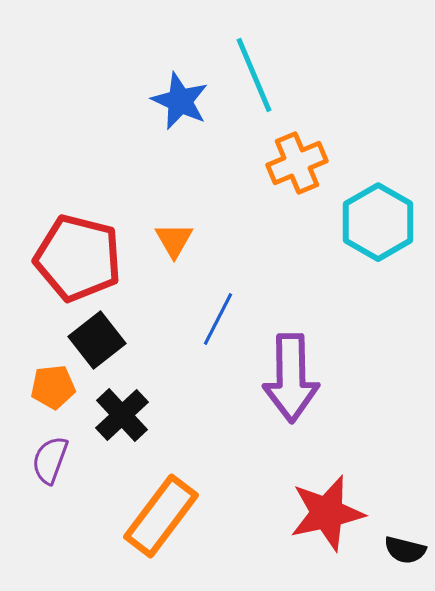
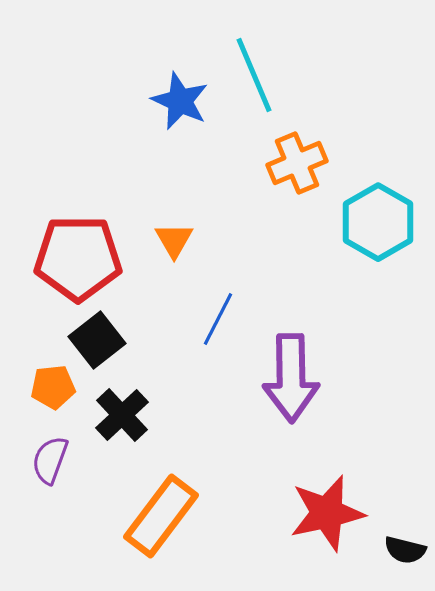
red pentagon: rotated 14 degrees counterclockwise
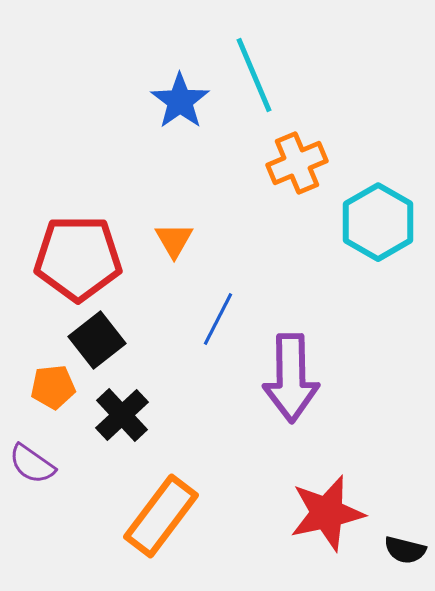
blue star: rotated 12 degrees clockwise
purple semicircle: moved 18 px left, 4 px down; rotated 75 degrees counterclockwise
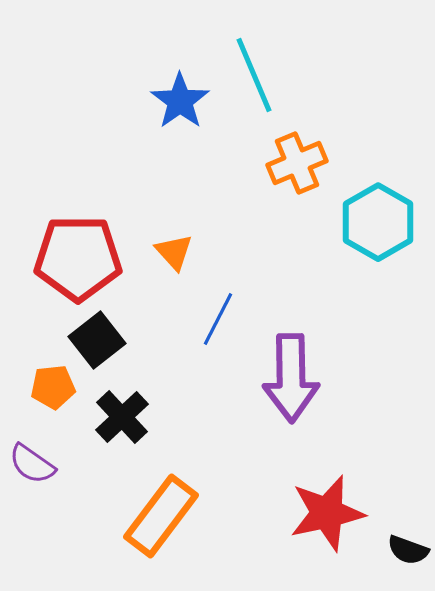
orange triangle: moved 12 px down; rotated 12 degrees counterclockwise
black cross: moved 2 px down
black semicircle: moved 3 px right; rotated 6 degrees clockwise
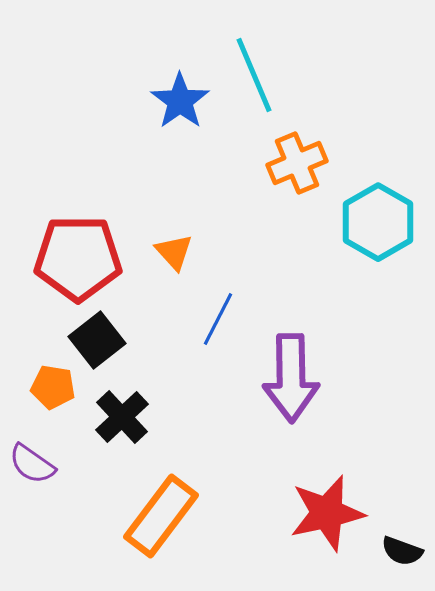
orange pentagon: rotated 15 degrees clockwise
black semicircle: moved 6 px left, 1 px down
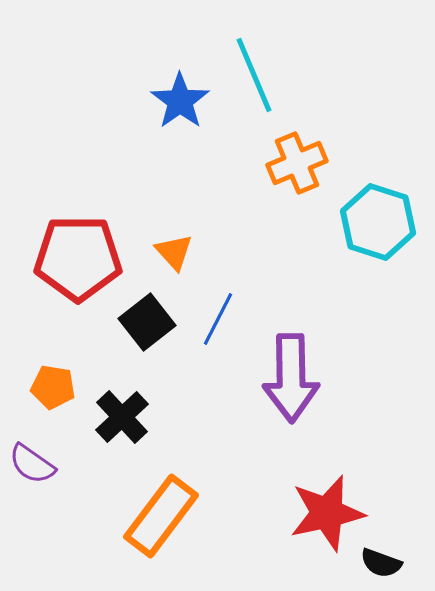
cyan hexagon: rotated 12 degrees counterclockwise
black square: moved 50 px right, 18 px up
black semicircle: moved 21 px left, 12 px down
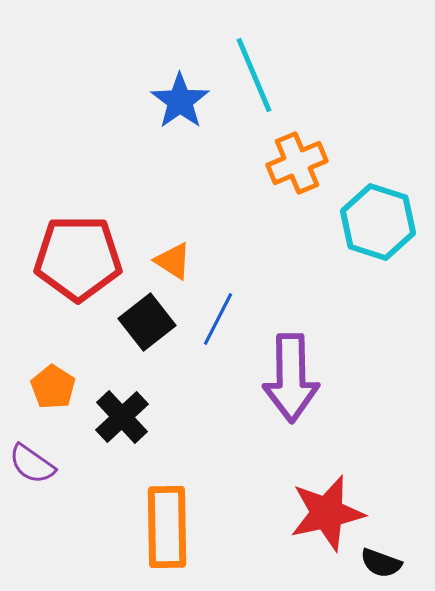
orange triangle: moved 1 px left, 9 px down; rotated 15 degrees counterclockwise
orange pentagon: rotated 24 degrees clockwise
orange rectangle: moved 6 px right, 11 px down; rotated 38 degrees counterclockwise
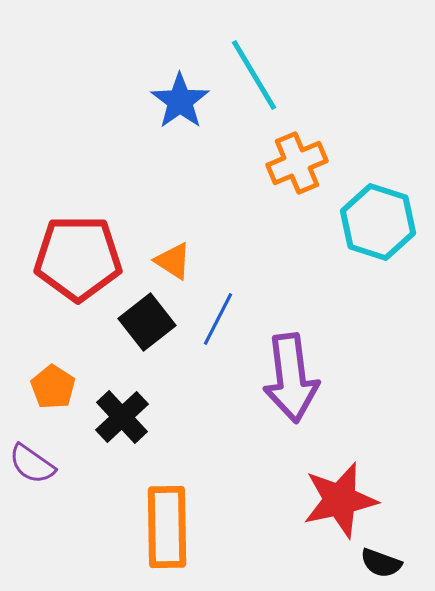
cyan line: rotated 8 degrees counterclockwise
purple arrow: rotated 6 degrees counterclockwise
red star: moved 13 px right, 13 px up
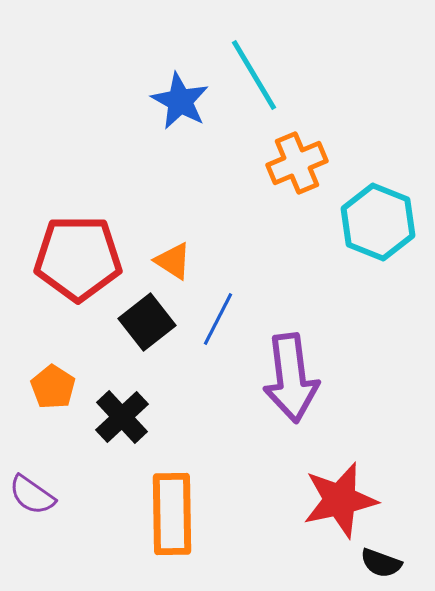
blue star: rotated 8 degrees counterclockwise
cyan hexagon: rotated 4 degrees clockwise
purple semicircle: moved 31 px down
orange rectangle: moved 5 px right, 13 px up
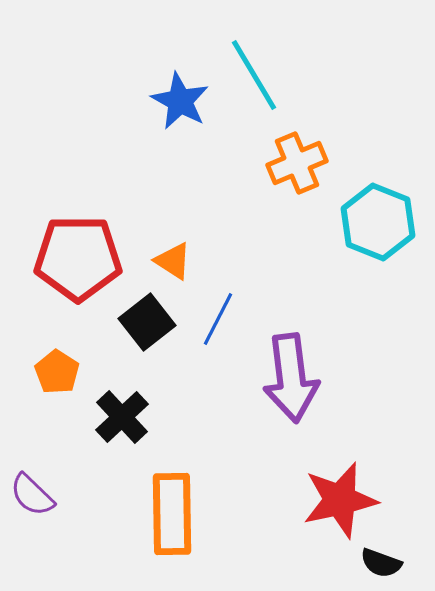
orange pentagon: moved 4 px right, 15 px up
purple semicircle: rotated 9 degrees clockwise
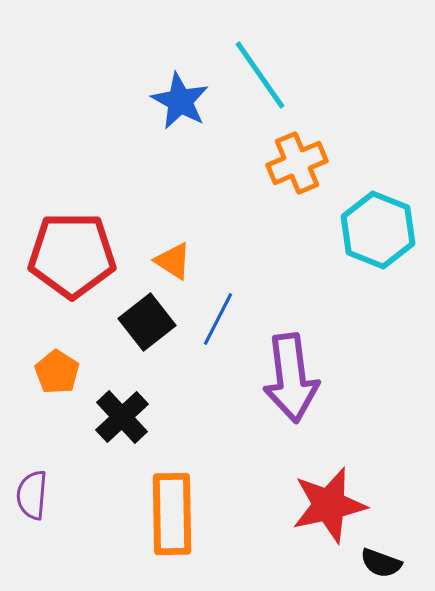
cyan line: moved 6 px right; rotated 4 degrees counterclockwise
cyan hexagon: moved 8 px down
red pentagon: moved 6 px left, 3 px up
purple semicircle: rotated 51 degrees clockwise
red star: moved 11 px left, 5 px down
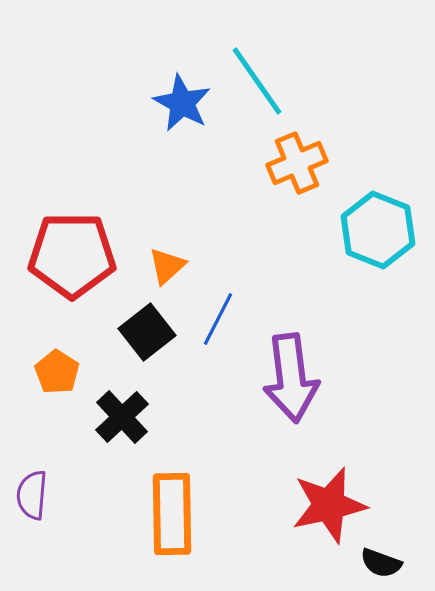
cyan line: moved 3 px left, 6 px down
blue star: moved 2 px right, 2 px down
orange triangle: moved 6 px left, 5 px down; rotated 45 degrees clockwise
black square: moved 10 px down
